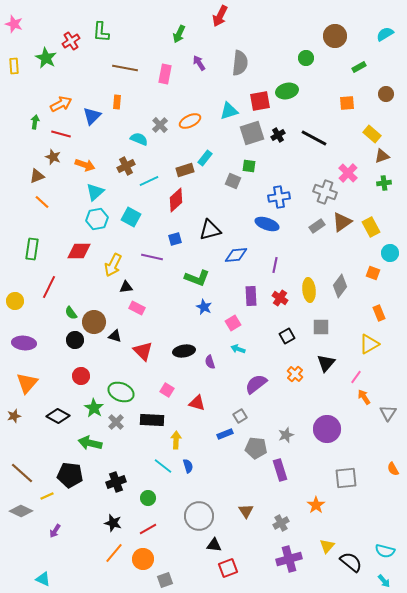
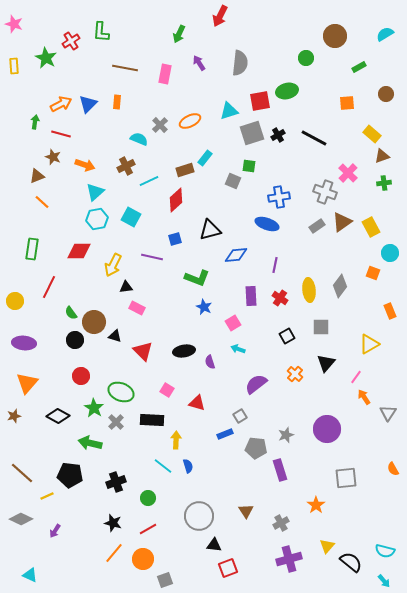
blue triangle at (92, 116): moved 4 px left, 12 px up
orange rectangle at (379, 313): moved 11 px right, 2 px up
gray diamond at (21, 511): moved 8 px down
cyan triangle at (43, 579): moved 13 px left, 4 px up
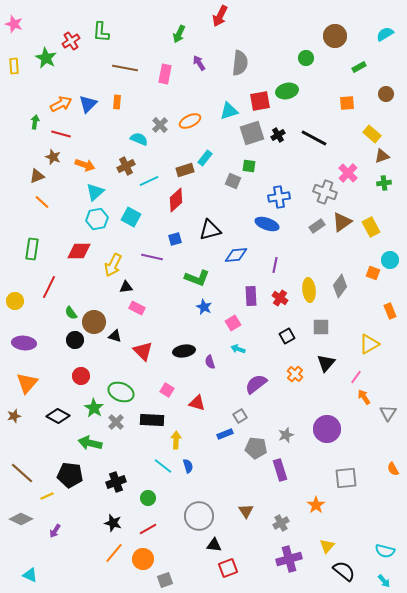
cyan circle at (390, 253): moved 7 px down
black semicircle at (351, 562): moved 7 px left, 9 px down
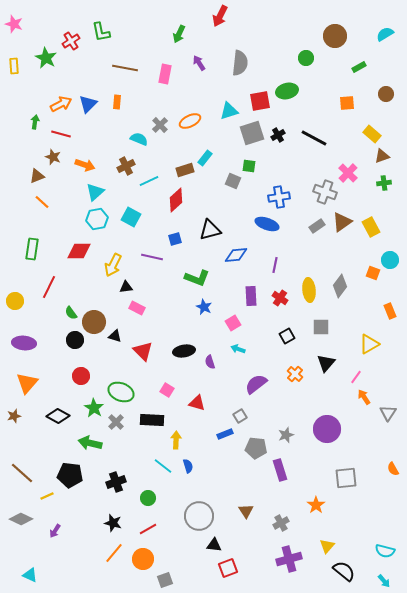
green L-shape at (101, 32): rotated 15 degrees counterclockwise
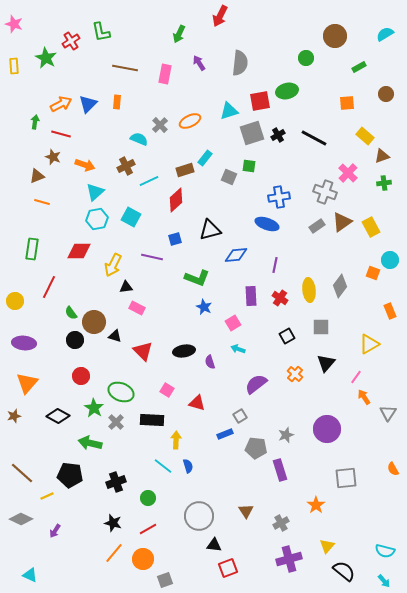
yellow rectangle at (372, 134): moved 7 px left, 2 px down
gray square at (233, 181): moved 4 px left, 4 px up
orange line at (42, 202): rotated 28 degrees counterclockwise
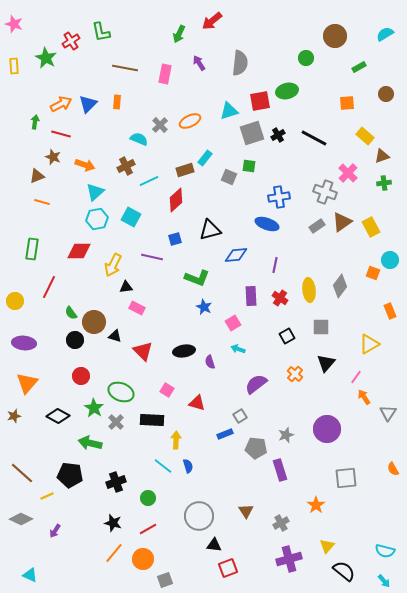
red arrow at (220, 16): moved 8 px left, 5 px down; rotated 25 degrees clockwise
